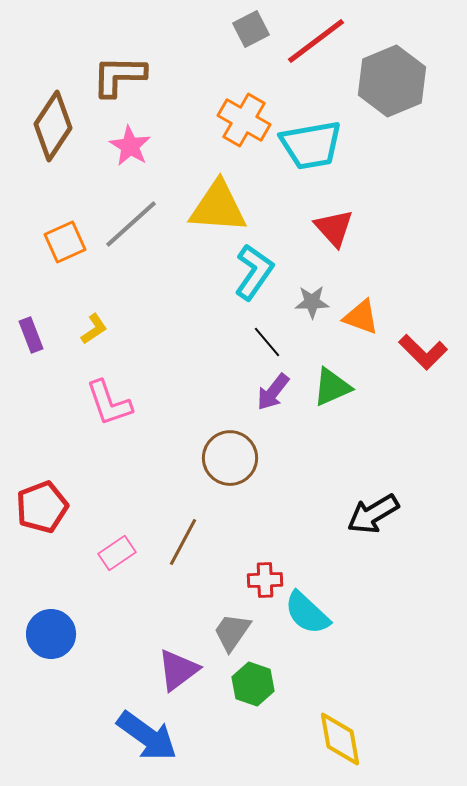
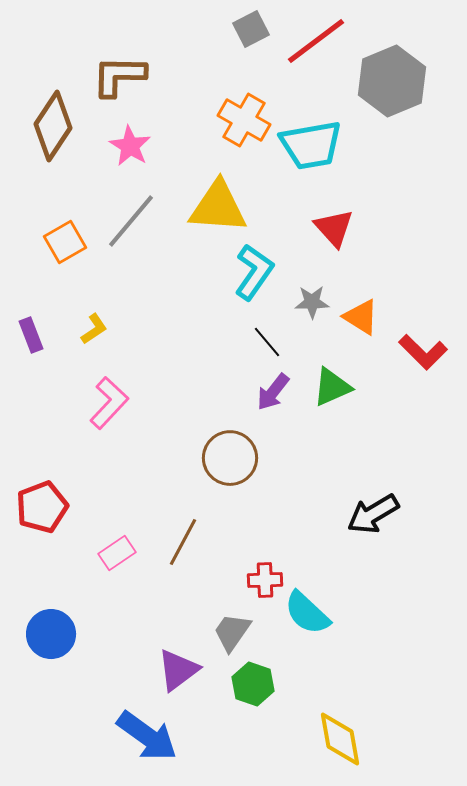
gray line: moved 3 px up; rotated 8 degrees counterclockwise
orange square: rotated 6 degrees counterclockwise
orange triangle: rotated 12 degrees clockwise
pink L-shape: rotated 118 degrees counterclockwise
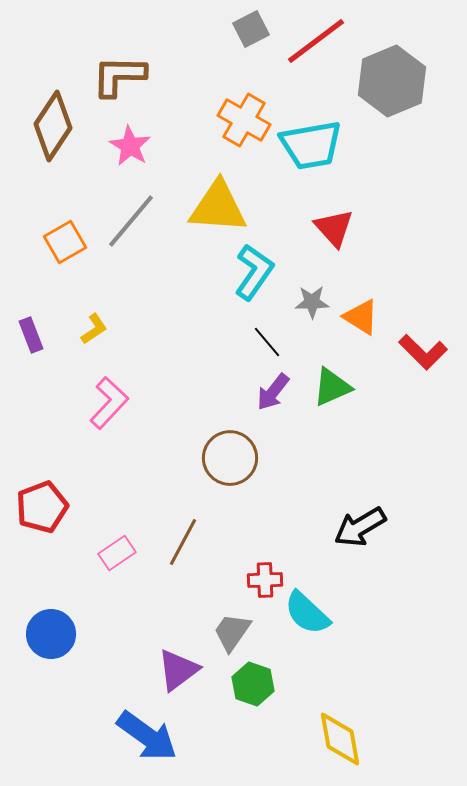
black arrow: moved 13 px left, 13 px down
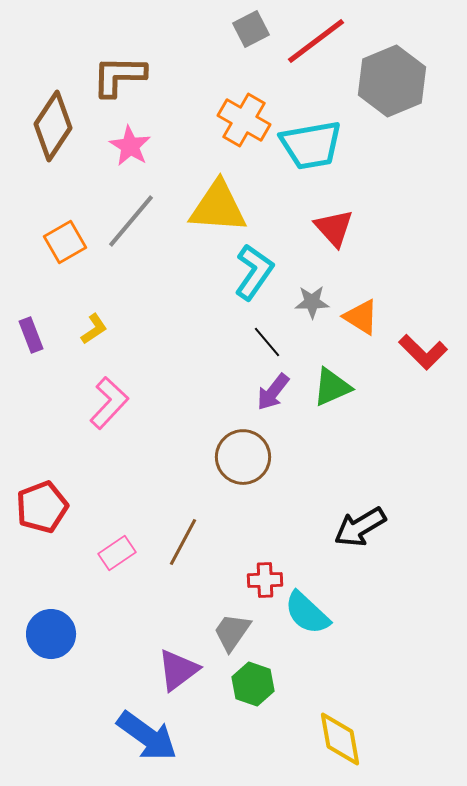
brown circle: moved 13 px right, 1 px up
